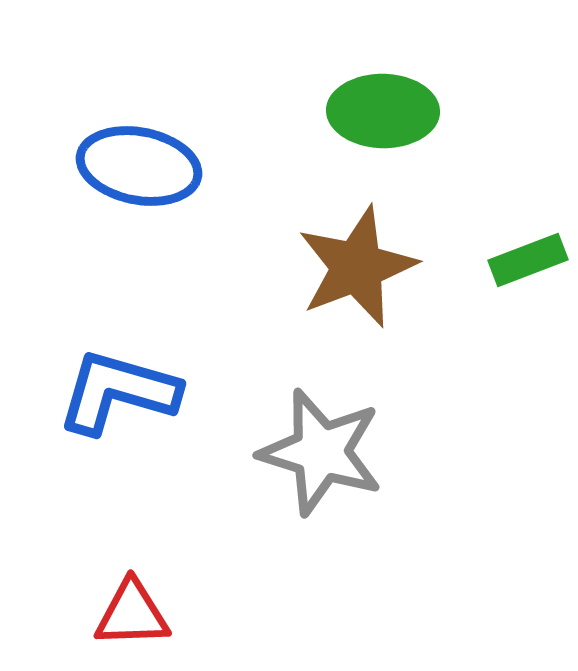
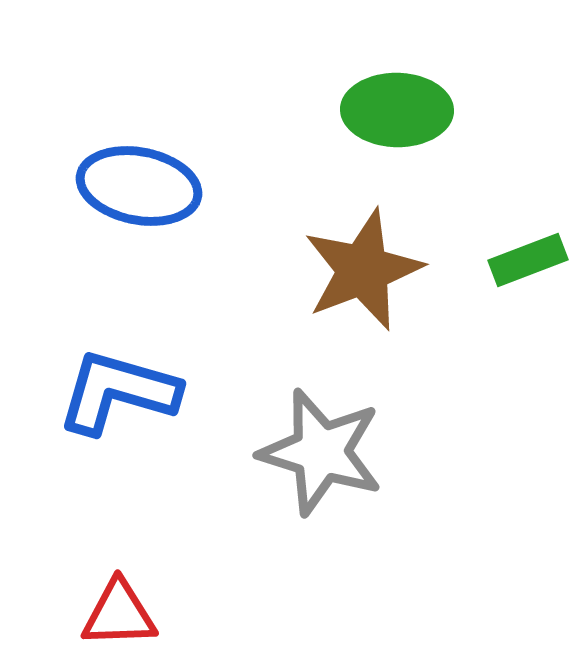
green ellipse: moved 14 px right, 1 px up
blue ellipse: moved 20 px down
brown star: moved 6 px right, 3 px down
red triangle: moved 13 px left
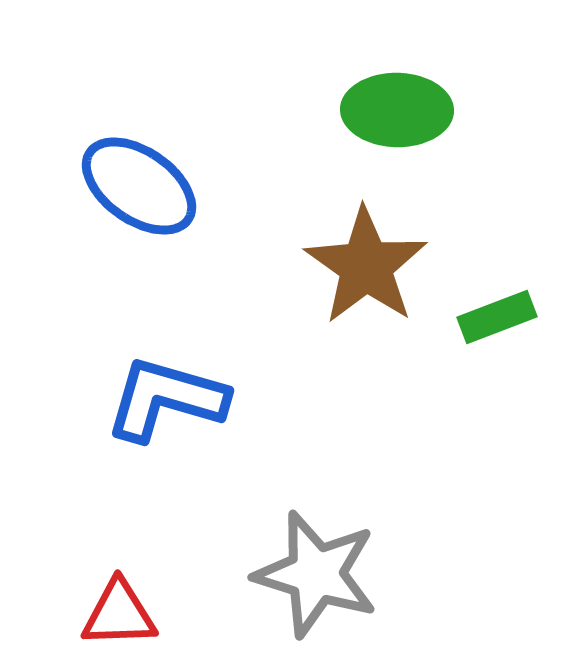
blue ellipse: rotated 24 degrees clockwise
green rectangle: moved 31 px left, 57 px down
brown star: moved 3 px right, 4 px up; rotated 16 degrees counterclockwise
blue L-shape: moved 48 px right, 7 px down
gray star: moved 5 px left, 122 px down
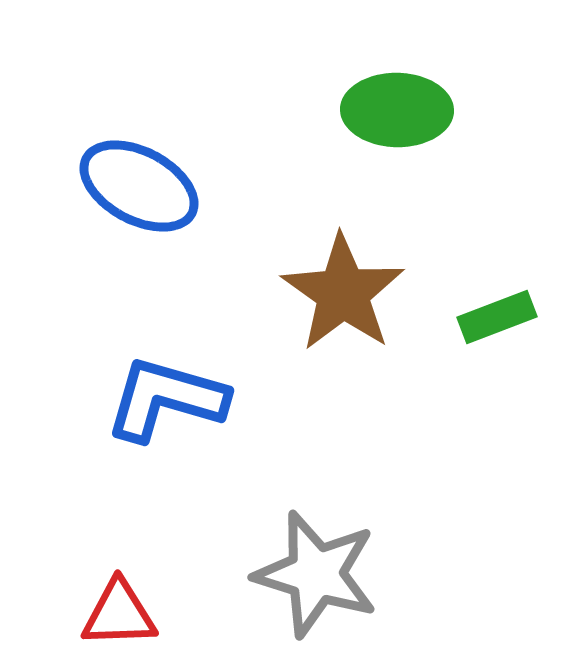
blue ellipse: rotated 7 degrees counterclockwise
brown star: moved 23 px left, 27 px down
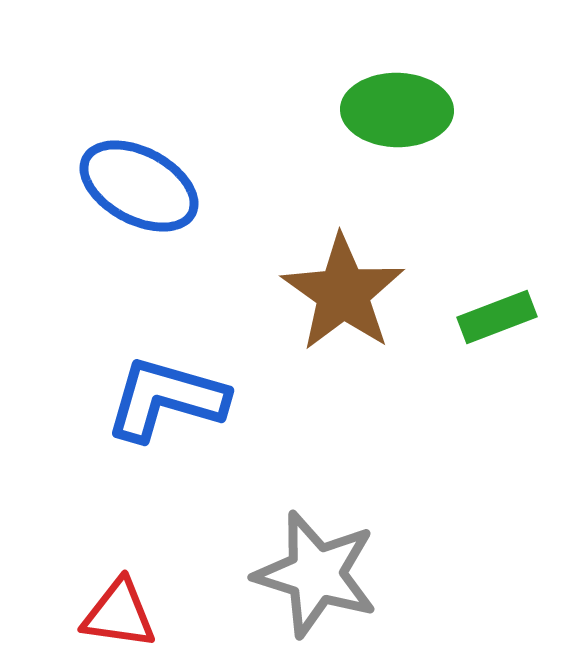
red triangle: rotated 10 degrees clockwise
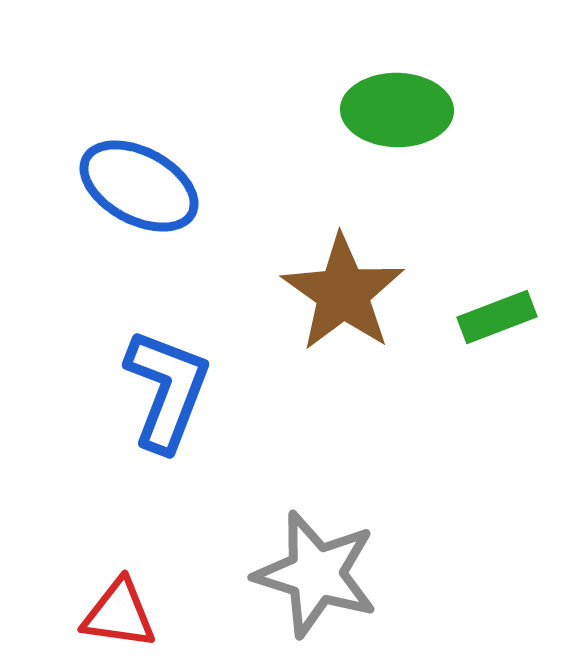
blue L-shape: moved 1 px right, 9 px up; rotated 95 degrees clockwise
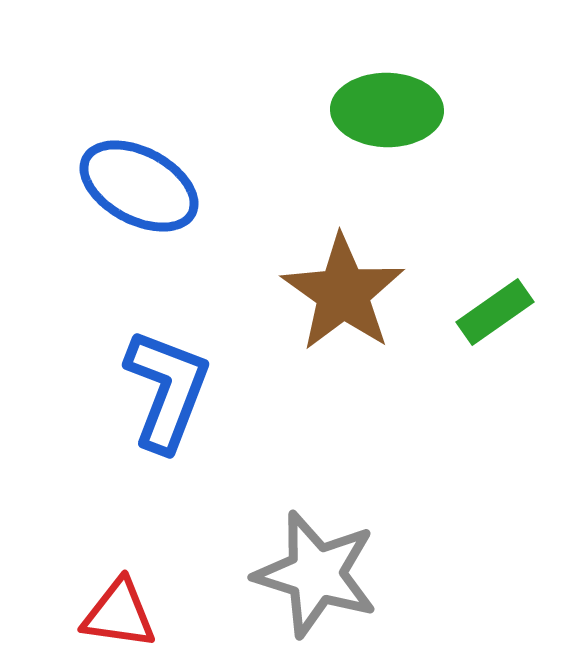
green ellipse: moved 10 px left
green rectangle: moved 2 px left, 5 px up; rotated 14 degrees counterclockwise
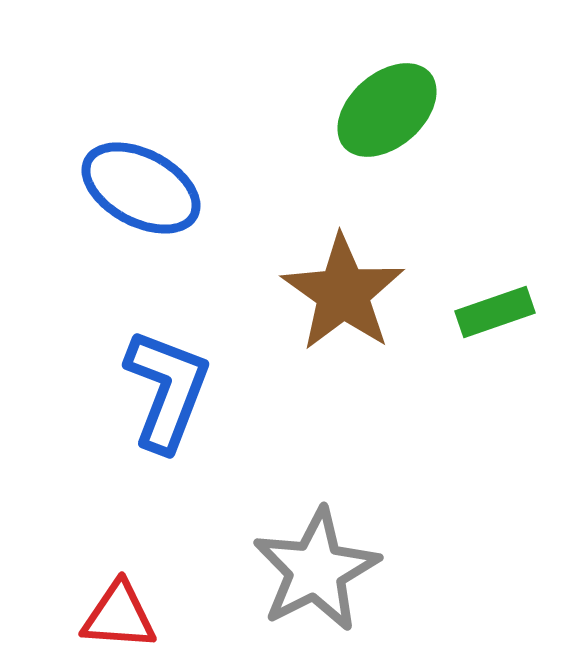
green ellipse: rotated 42 degrees counterclockwise
blue ellipse: moved 2 px right, 2 px down
green rectangle: rotated 16 degrees clockwise
gray star: moved 4 px up; rotated 28 degrees clockwise
red triangle: moved 2 px down; rotated 4 degrees counterclockwise
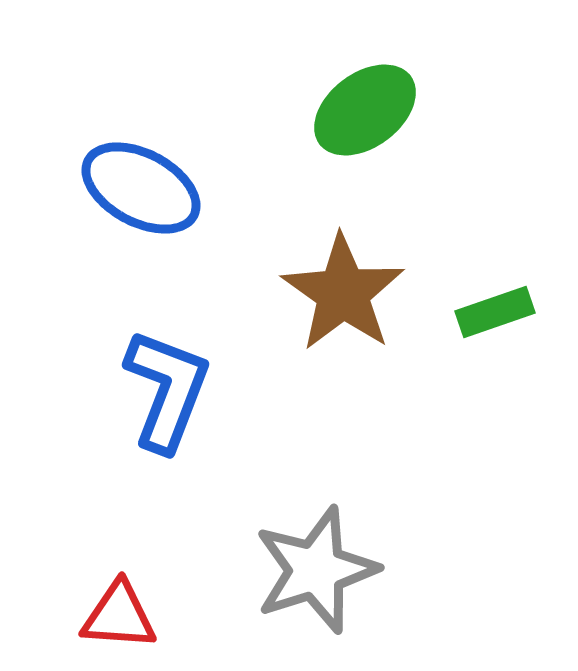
green ellipse: moved 22 px left; rotated 4 degrees clockwise
gray star: rotated 9 degrees clockwise
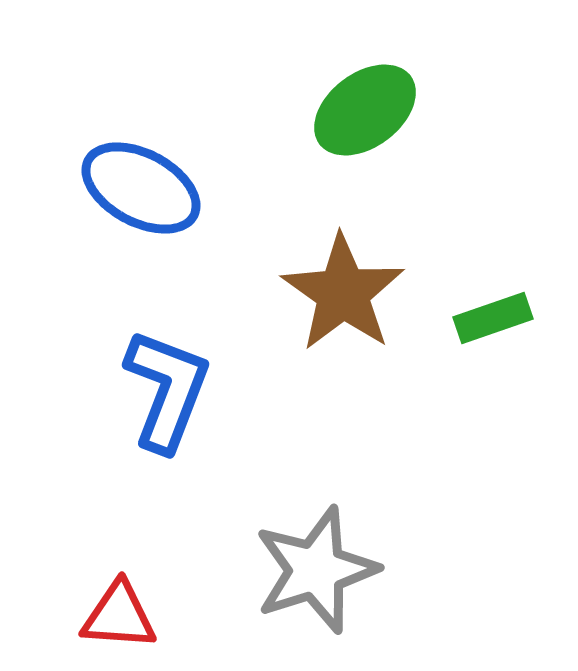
green rectangle: moved 2 px left, 6 px down
